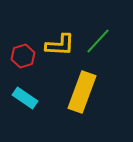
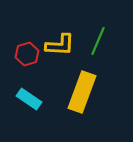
green line: rotated 20 degrees counterclockwise
red hexagon: moved 4 px right, 2 px up
cyan rectangle: moved 4 px right, 1 px down
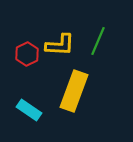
red hexagon: rotated 10 degrees counterclockwise
yellow rectangle: moved 8 px left, 1 px up
cyan rectangle: moved 11 px down
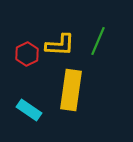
yellow rectangle: moved 3 px left, 1 px up; rotated 12 degrees counterclockwise
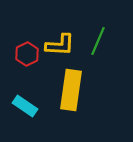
cyan rectangle: moved 4 px left, 4 px up
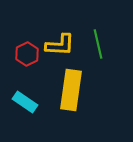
green line: moved 3 px down; rotated 36 degrees counterclockwise
cyan rectangle: moved 4 px up
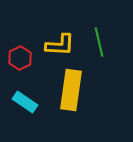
green line: moved 1 px right, 2 px up
red hexagon: moved 7 px left, 4 px down
